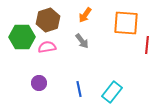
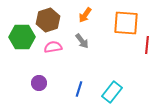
pink semicircle: moved 6 px right
blue line: rotated 28 degrees clockwise
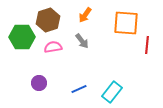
blue line: rotated 49 degrees clockwise
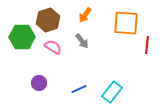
pink semicircle: rotated 42 degrees clockwise
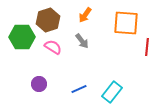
red line: moved 2 px down
purple circle: moved 1 px down
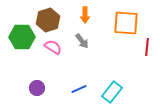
orange arrow: rotated 35 degrees counterclockwise
purple circle: moved 2 px left, 4 px down
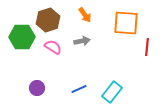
orange arrow: rotated 35 degrees counterclockwise
gray arrow: rotated 63 degrees counterclockwise
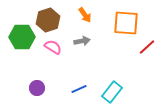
red line: rotated 42 degrees clockwise
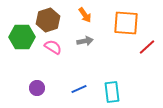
gray arrow: moved 3 px right
cyan rectangle: rotated 45 degrees counterclockwise
